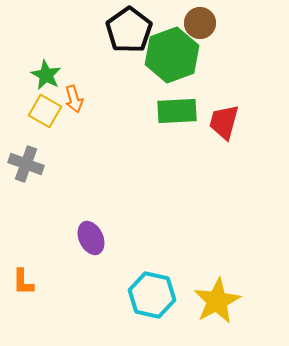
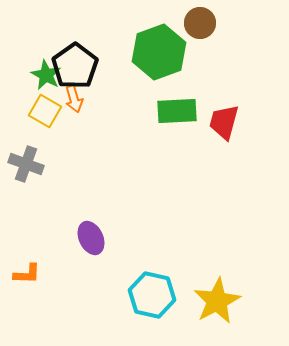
black pentagon: moved 54 px left, 36 px down
green hexagon: moved 13 px left, 3 px up
orange L-shape: moved 4 px right, 8 px up; rotated 88 degrees counterclockwise
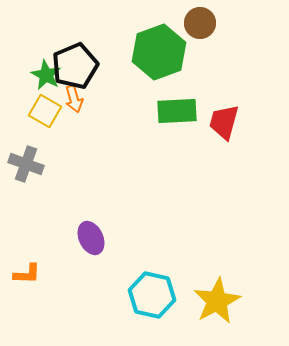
black pentagon: rotated 12 degrees clockwise
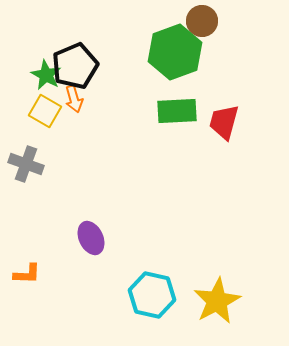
brown circle: moved 2 px right, 2 px up
green hexagon: moved 16 px right
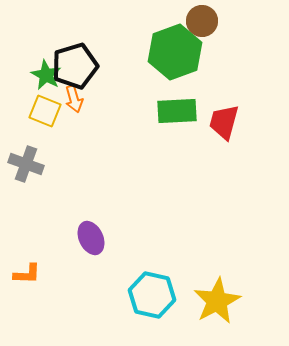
black pentagon: rotated 6 degrees clockwise
yellow square: rotated 8 degrees counterclockwise
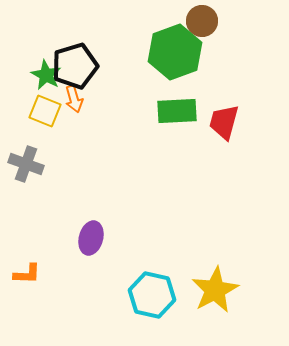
purple ellipse: rotated 40 degrees clockwise
yellow star: moved 2 px left, 11 px up
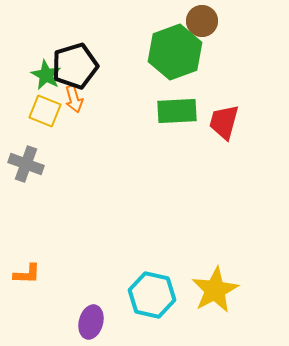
purple ellipse: moved 84 px down
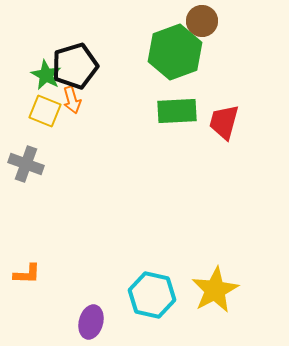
orange arrow: moved 2 px left, 1 px down
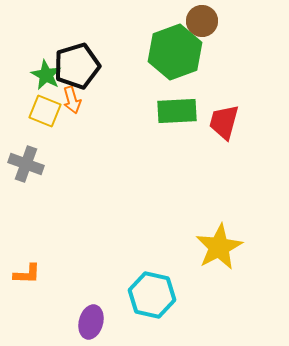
black pentagon: moved 2 px right
yellow star: moved 4 px right, 43 px up
